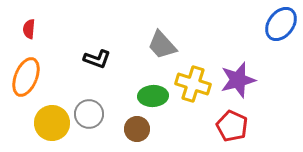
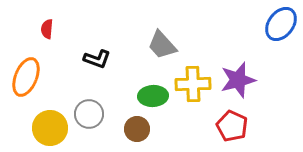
red semicircle: moved 18 px right
yellow cross: rotated 20 degrees counterclockwise
yellow circle: moved 2 px left, 5 px down
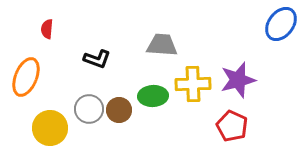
gray trapezoid: rotated 136 degrees clockwise
gray circle: moved 5 px up
brown circle: moved 18 px left, 19 px up
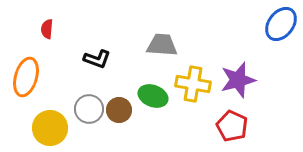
orange ellipse: rotated 6 degrees counterclockwise
yellow cross: rotated 12 degrees clockwise
green ellipse: rotated 24 degrees clockwise
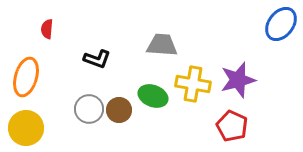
yellow circle: moved 24 px left
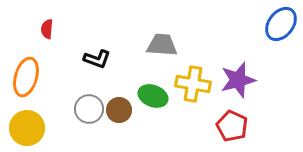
yellow circle: moved 1 px right
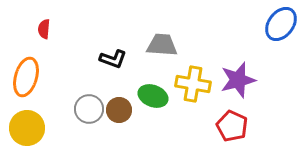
red semicircle: moved 3 px left
black L-shape: moved 16 px right
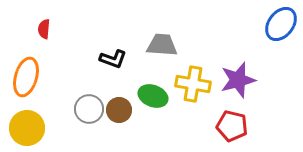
red pentagon: rotated 12 degrees counterclockwise
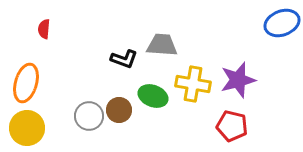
blue ellipse: moved 1 px right, 1 px up; rotated 32 degrees clockwise
black L-shape: moved 11 px right
orange ellipse: moved 6 px down
gray circle: moved 7 px down
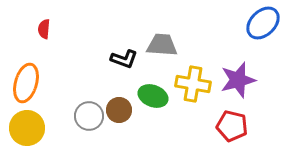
blue ellipse: moved 19 px left; rotated 24 degrees counterclockwise
